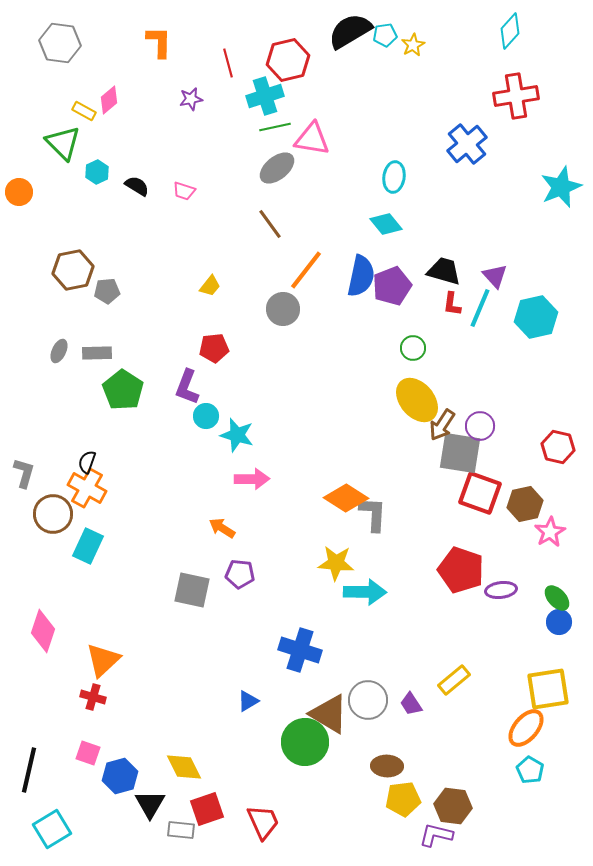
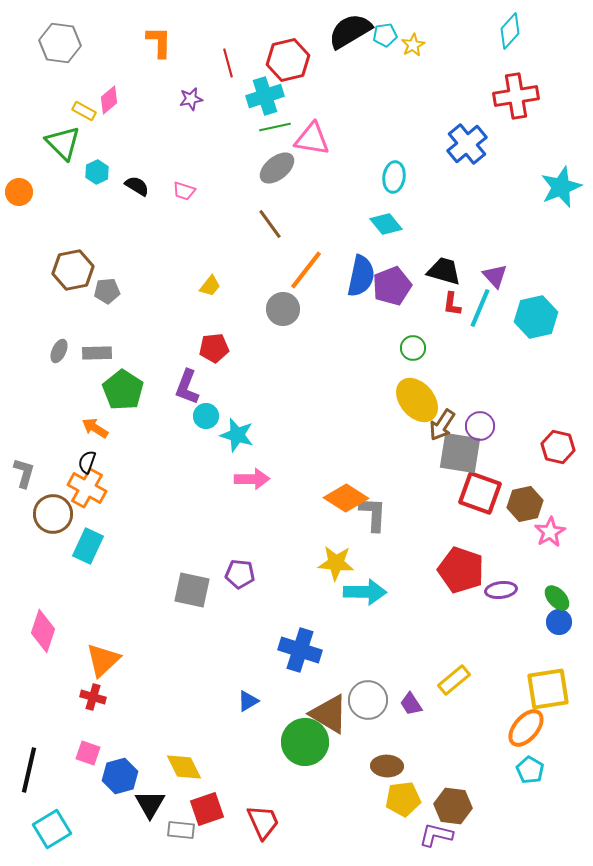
orange arrow at (222, 528): moved 127 px left, 100 px up
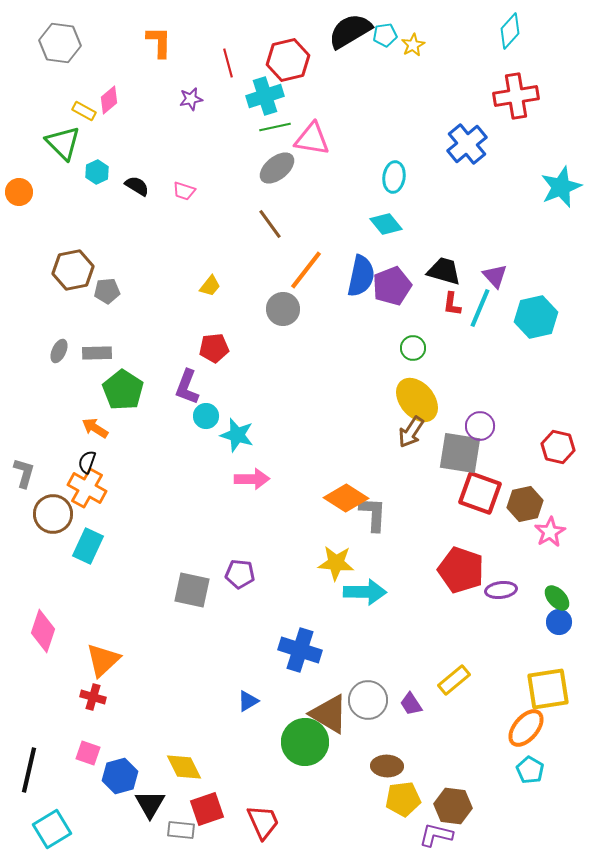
brown arrow at (442, 425): moved 31 px left, 7 px down
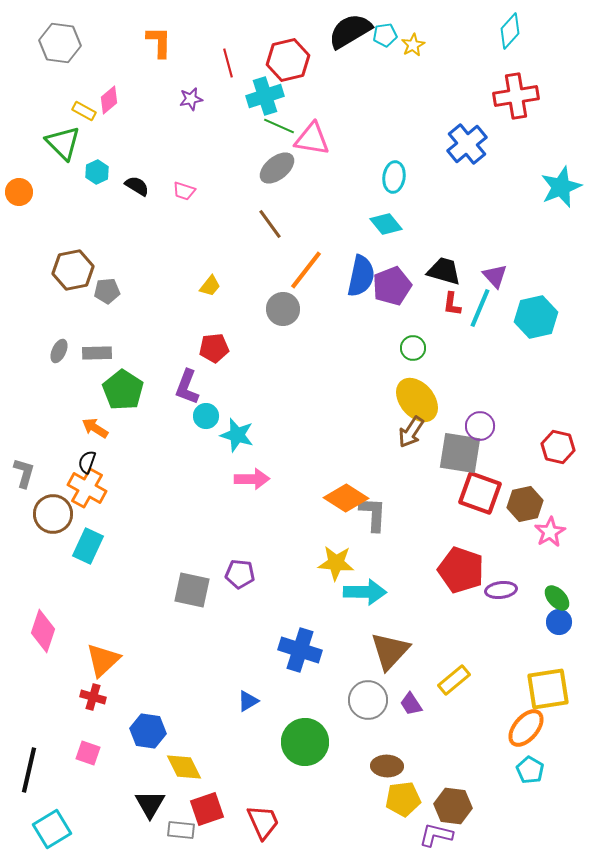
green line at (275, 127): moved 4 px right, 1 px up; rotated 36 degrees clockwise
brown triangle at (329, 714): moved 61 px right, 63 px up; rotated 42 degrees clockwise
blue hexagon at (120, 776): moved 28 px right, 45 px up; rotated 24 degrees clockwise
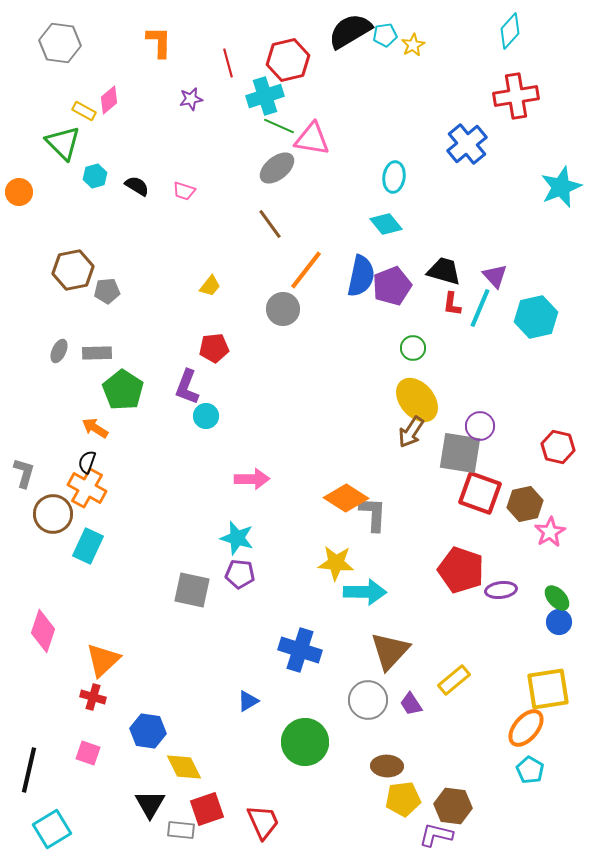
cyan hexagon at (97, 172): moved 2 px left, 4 px down; rotated 10 degrees clockwise
cyan star at (237, 435): moved 103 px down
